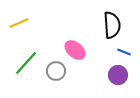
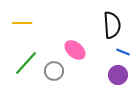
yellow line: moved 3 px right; rotated 24 degrees clockwise
blue line: moved 1 px left
gray circle: moved 2 px left
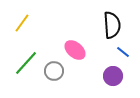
yellow line: rotated 54 degrees counterclockwise
blue line: rotated 16 degrees clockwise
purple circle: moved 5 px left, 1 px down
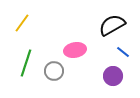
black semicircle: rotated 116 degrees counterclockwise
pink ellipse: rotated 50 degrees counterclockwise
green line: rotated 24 degrees counterclockwise
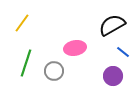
pink ellipse: moved 2 px up
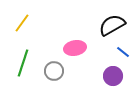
green line: moved 3 px left
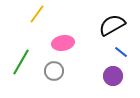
yellow line: moved 15 px right, 9 px up
pink ellipse: moved 12 px left, 5 px up
blue line: moved 2 px left
green line: moved 2 px left, 1 px up; rotated 12 degrees clockwise
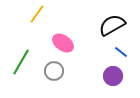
pink ellipse: rotated 45 degrees clockwise
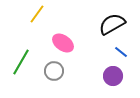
black semicircle: moved 1 px up
